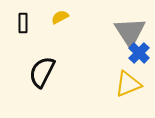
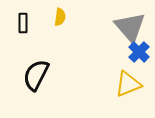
yellow semicircle: rotated 126 degrees clockwise
gray triangle: moved 5 px up; rotated 8 degrees counterclockwise
blue cross: moved 1 px up
black semicircle: moved 6 px left, 3 px down
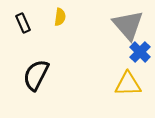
black rectangle: rotated 24 degrees counterclockwise
gray triangle: moved 2 px left, 2 px up
blue cross: moved 1 px right
yellow triangle: rotated 20 degrees clockwise
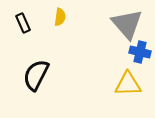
gray triangle: moved 1 px left, 1 px up
blue cross: rotated 30 degrees counterclockwise
